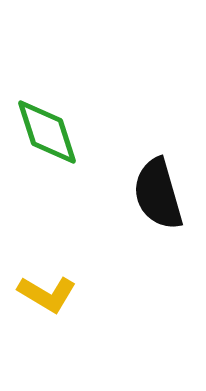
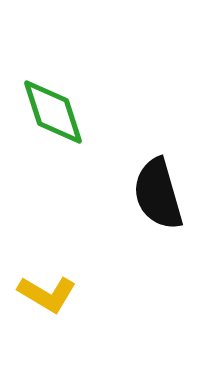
green diamond: moved 6 px right, 20 px up
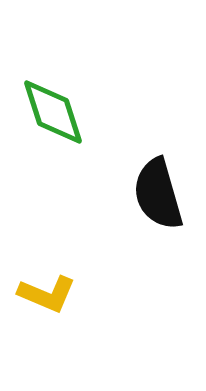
yellow L-shape: rotated 8 degrees counterclockwise
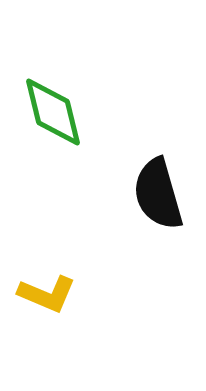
green diamond: rotated 4 degrees clockwise
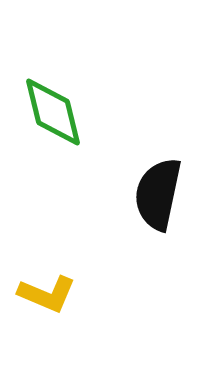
black semicircle: rotated 28 degrees clockwise
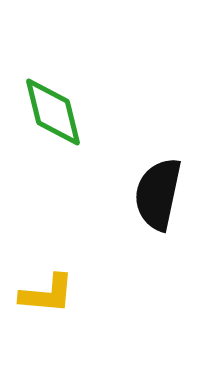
yellow L-shape: rotated 18 degrees counterclockwise
